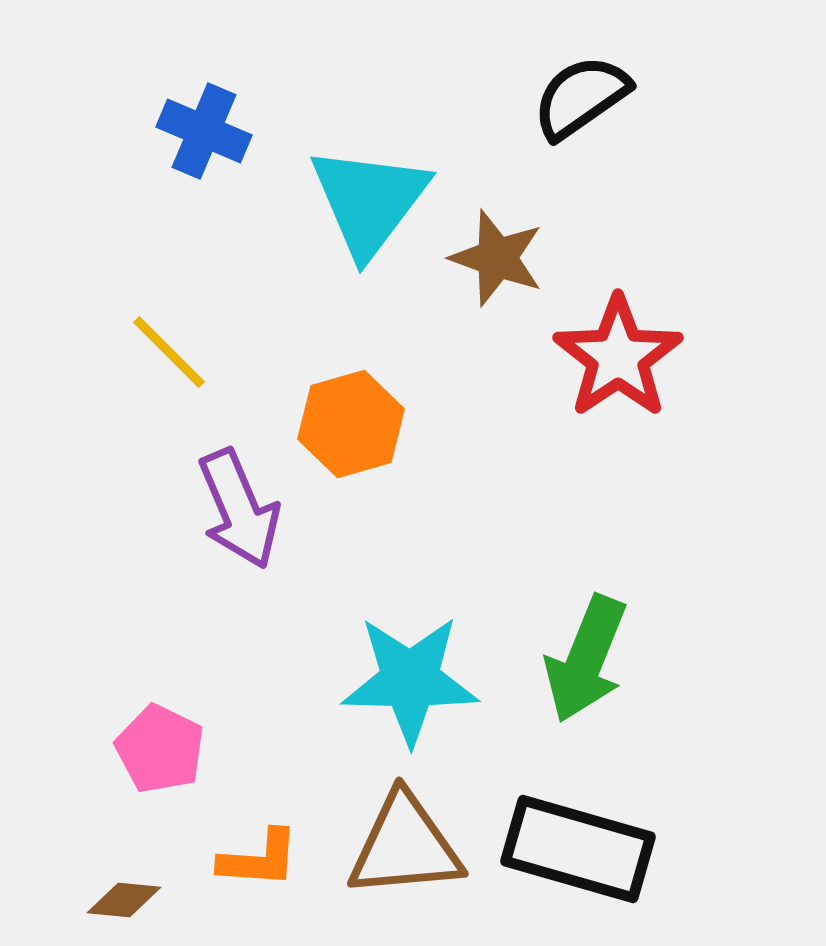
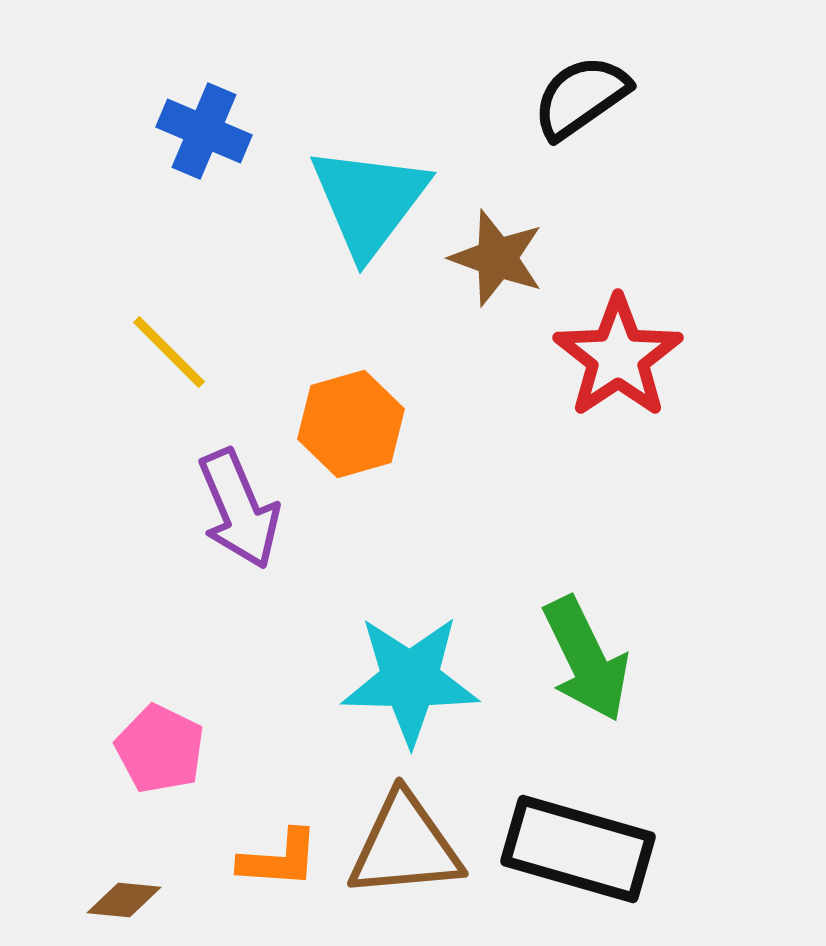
green arrow: rotated 48 degrees counterclockwise
orange L-shape: moved 20 px right
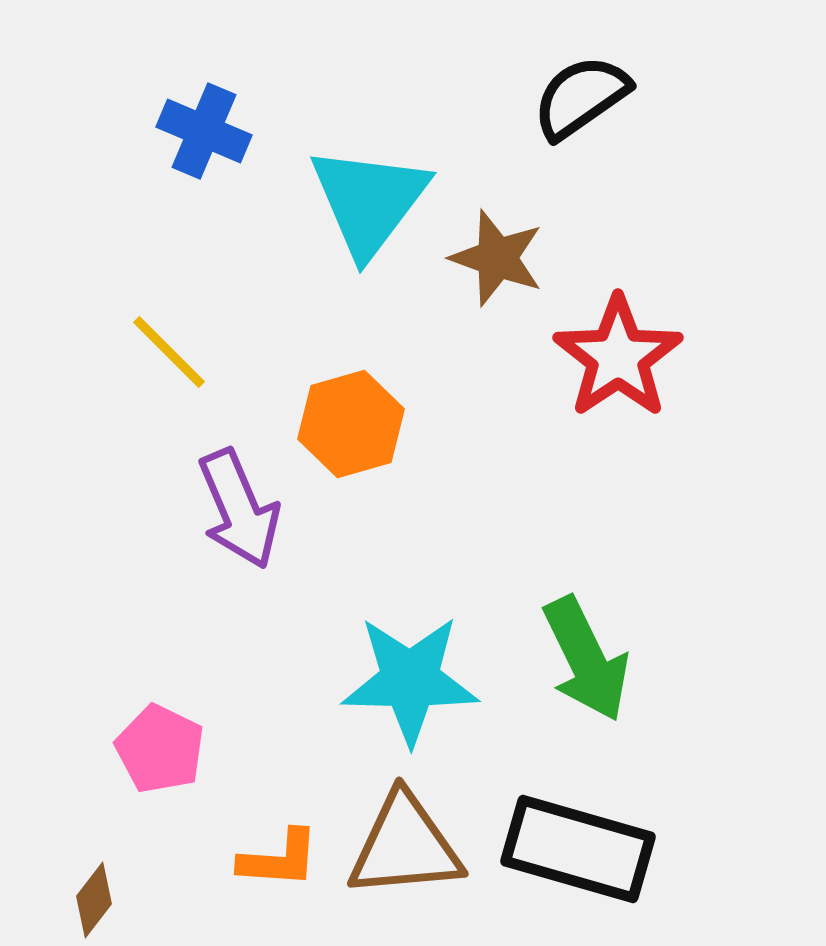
brown diamond: moved 30 px left; rotated 58 degrees counterclockwise
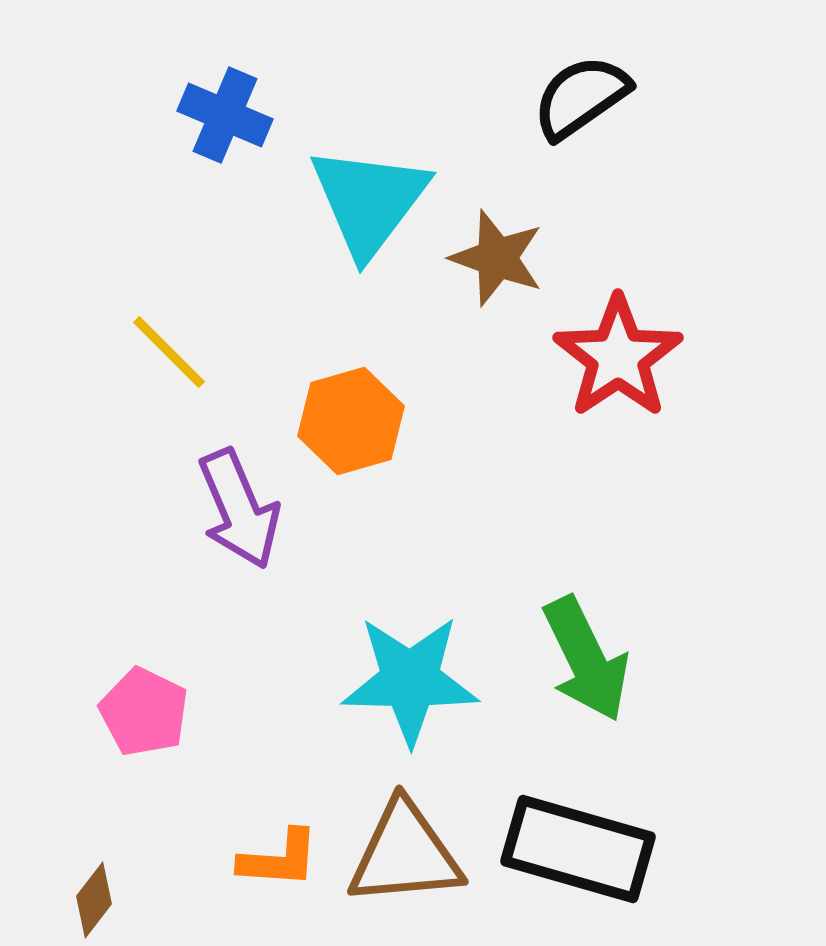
blue cross: moved 21 px right, 16 px up
orange hexagon: moved 3 px up
pink pentagon: moved 16 px left, 37 px up
brown triangle: moved 8 px down
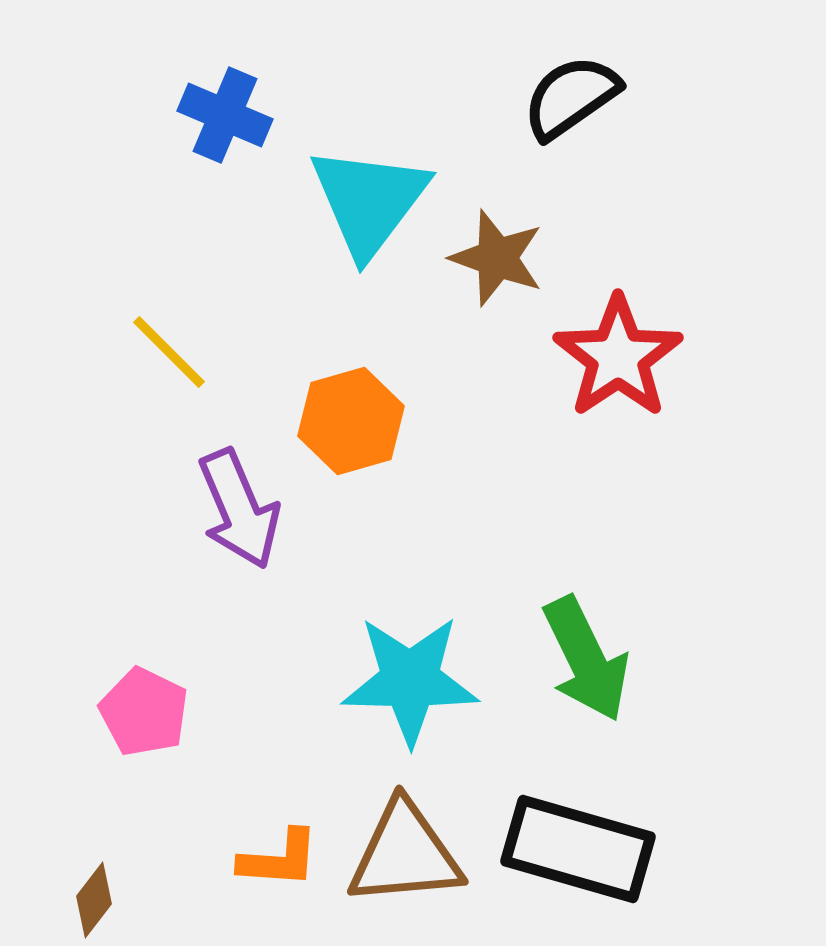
black semicircle: moved 10 px left
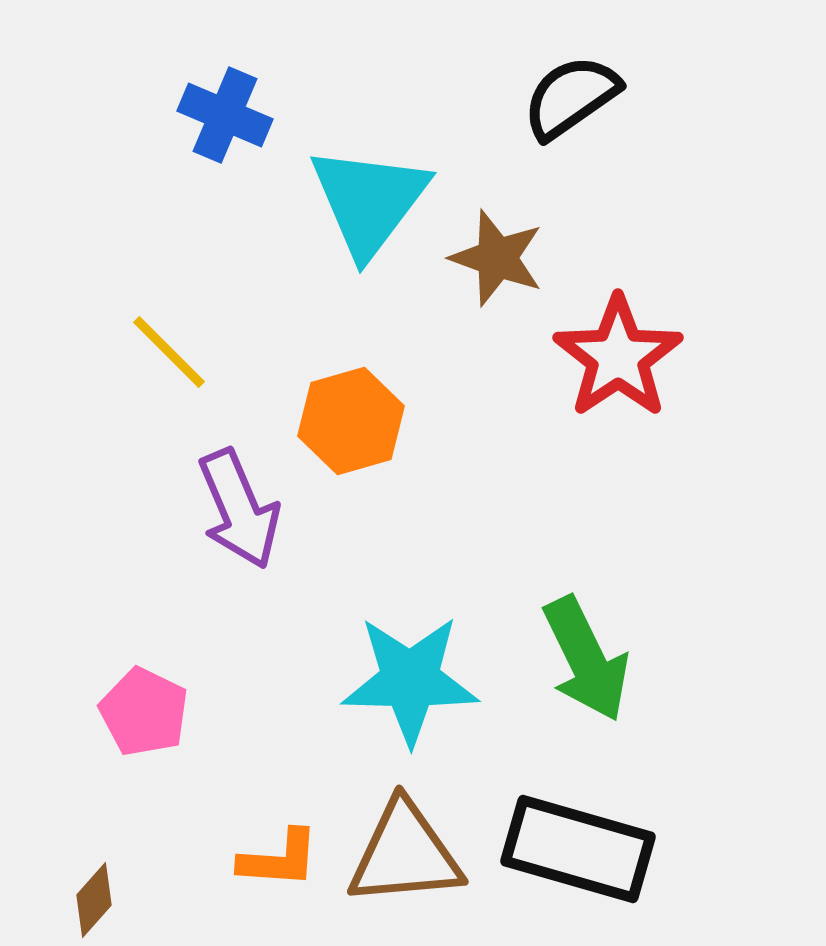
brown diamond: rotated 4 degrees clockwise
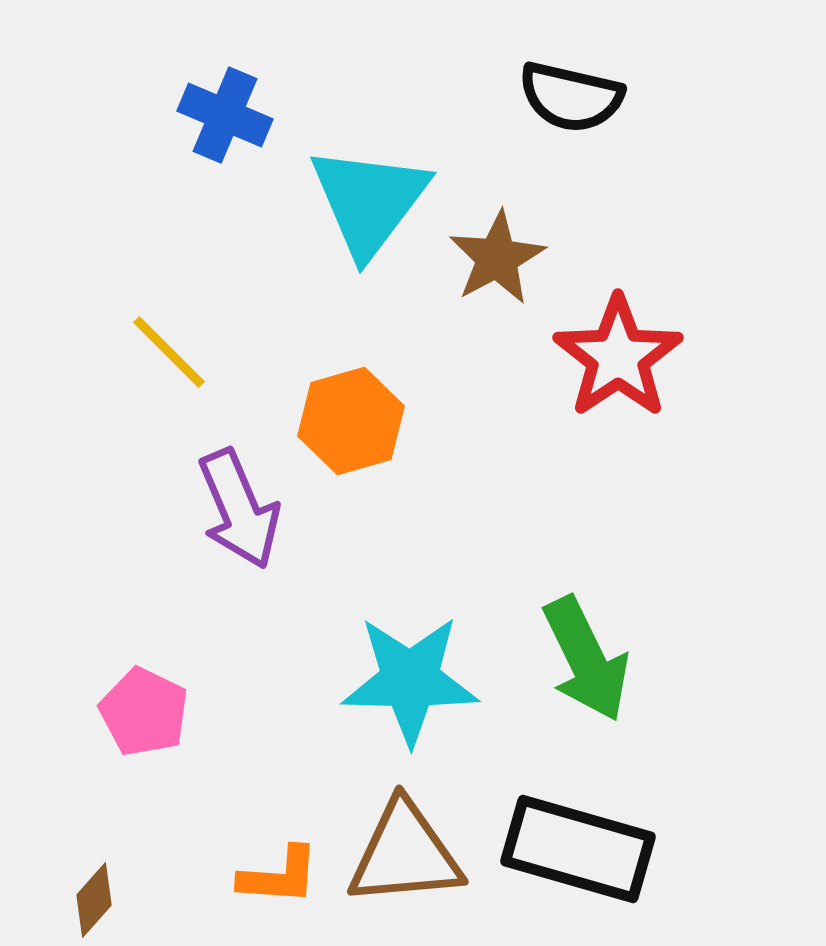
black semicircle: rotated 132 degrees counterclockwise
brown star: rotated 24 degrees clockwise
orange L-shape: moved 17 px down
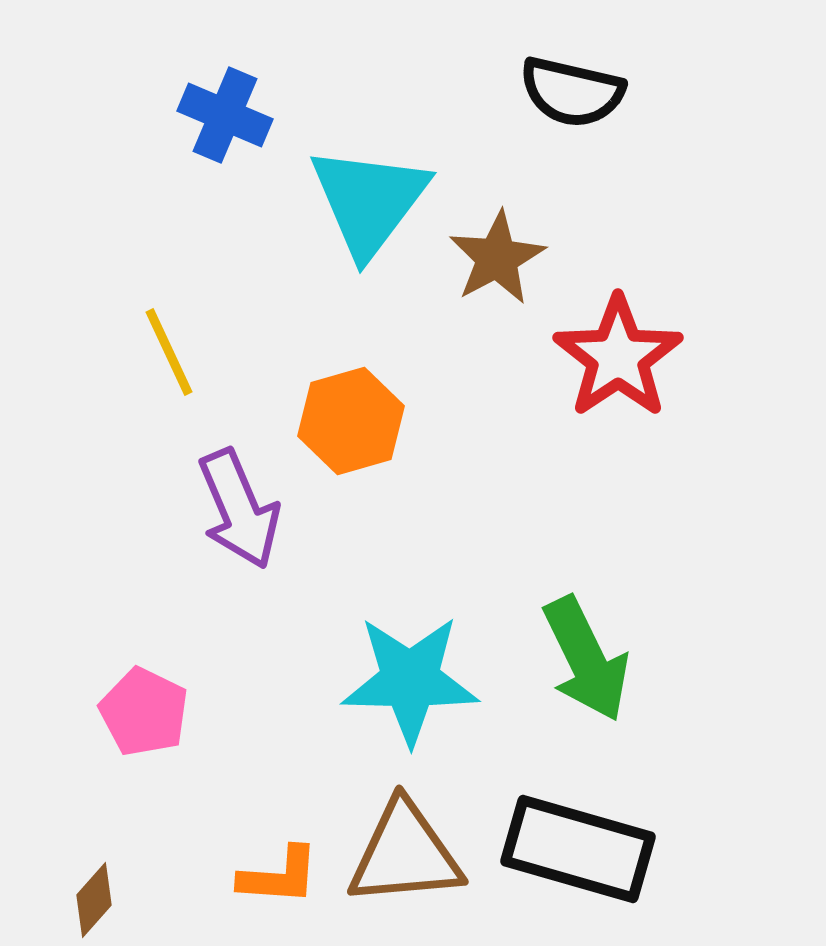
black semicircle: moved 1 px right, 5 px up
yellow line: rotated 20 degrees clockwise
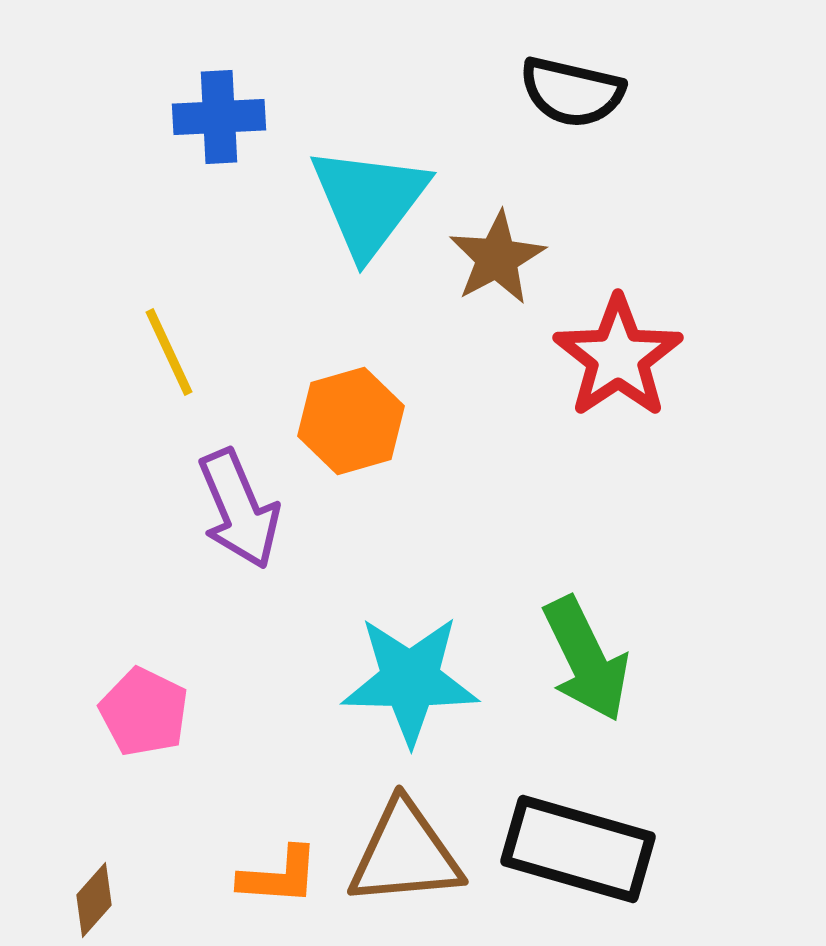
blue cross: moved 6 px left, 2 px down; rotated 26 degrees counterclockwise
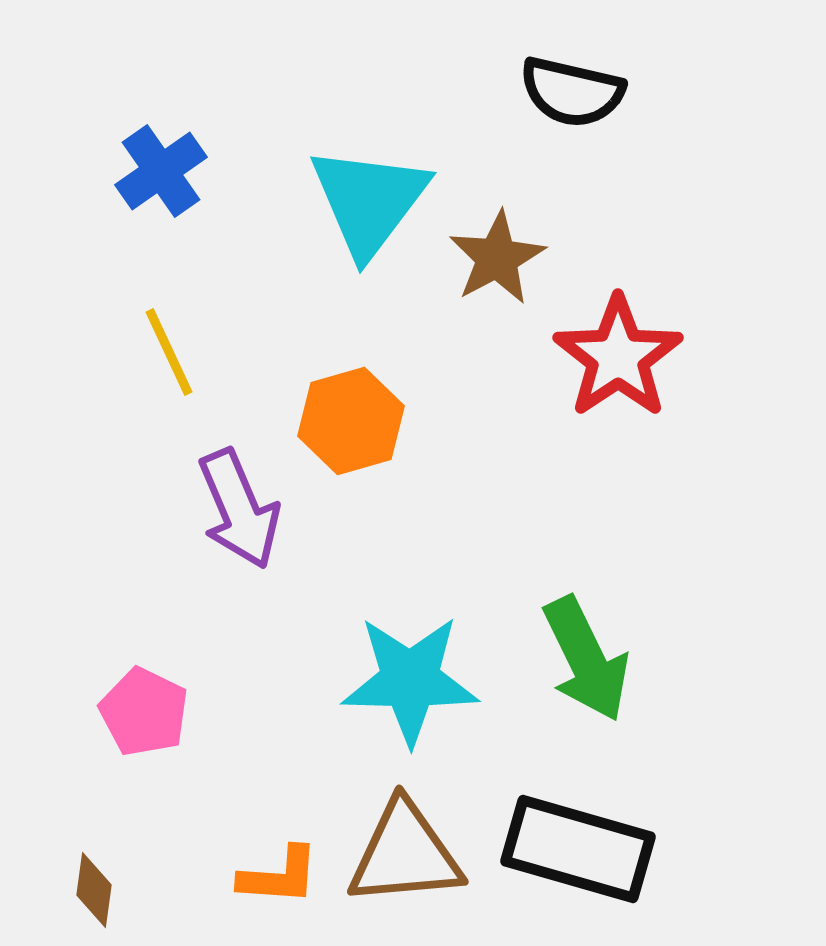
blue cross: moved 58 px left, 54 px down; rotated 32 degrees counterclockwise
brown diamond: moved 10 px up; rotated 34 degrees counterclockwise
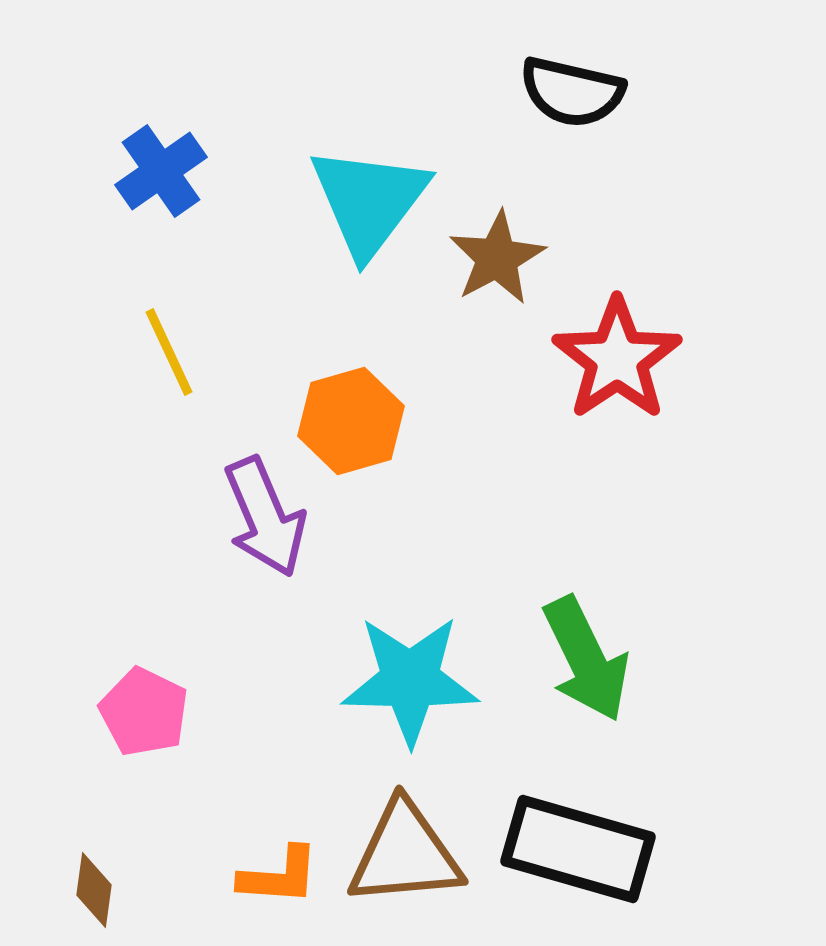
red star: moved 1 px left, 2 px down
purple arrow: moved 26 px right, 8 px down
